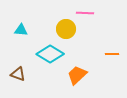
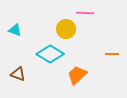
cyan triangle: moved 6 px left; rotated 16 degrees clockwise
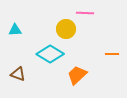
cyan triangle: rotated 24 degrees counterclockwise
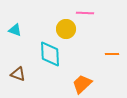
cyan triangle: rotated 24 degrees clockwise
cyan diamond: rotated 56 degrees clockwise
orange trapezoid: moved 5 px right, 9 px down
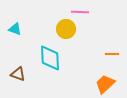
pink line: moved 5 px left, 1 px up
cyan triangle: moved 1 px up
cyan diamond: moved 4 px down
orange trapezoid: moved 23 px right
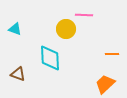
pink line: moved 4 px right, 3 px down
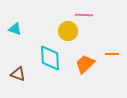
yellow circle: moved 2 px right, 2 px down
orange trapezoid: moved 20 px left, 20 px up
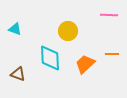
pink line: moved 25 px right
